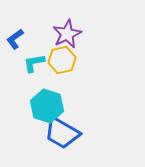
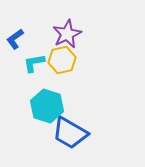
blue trapezoid: moved 8 px right
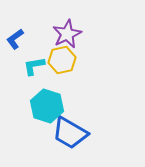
cyan L-shape: moved 3 px down
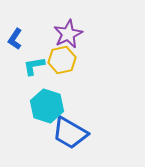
purple star: moved 1 px right
blue L-shape: rotated 20 degrees counterclockwise
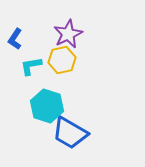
cyan L-shape: moved 3 px left
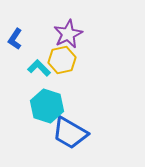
cyan L-shape: moved 8 px right, 2 px down; rotated 55 degrees clockwise
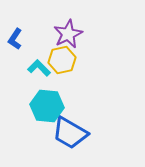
cyan hexagon: rotated 12 degrees counterclockwise
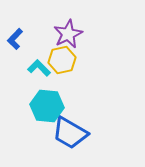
blue L-shape: rotated 10 degrees clockwise
